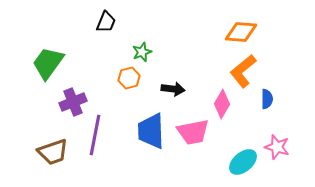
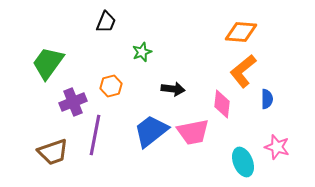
orange hexagon: moved 18 px left, 8 px down
pink diamond: rotated 24 degrees counterclockwise
blue trapezoid: rotated 54 degrees clockwise
cyan ellipse: rotated 72 degrees counterclockwise
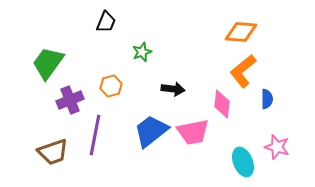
purple cross: moved 3 px left, 2 px up
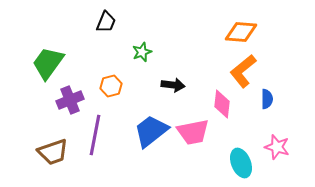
black arrow: moved 4 px up
cyan ellipse: moved 2 px left, 1 px down
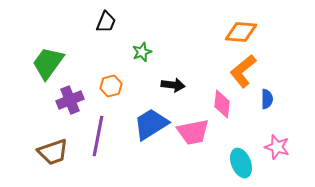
blue trapezoid: moved 7 px up; rotated 6 degrees clockwise
purple line: moved 3 px right, 1 px down
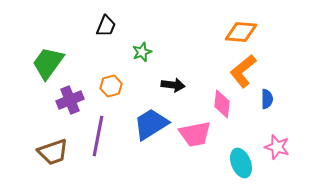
black trapezoid: moved 4 px down
pink trapezoid: moved 2 px right, 2 px down
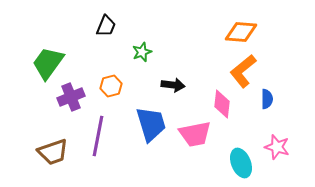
purple cross: moved 1 px right, 3 px up
blue trapezoid: rotated 105 degrees clockwise
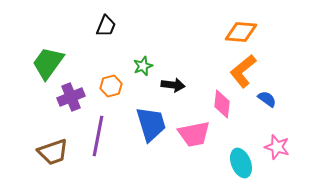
green star: moved 1 px right, 14 px down
blue semicircle: rotated 54 degrees counterclockwise
pink trapezoid: moved 1 px left
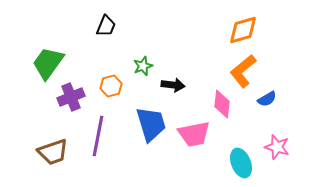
orange diamond: moved 2 px right, 2 px up; rotated 20 degrees counterclockwise
blue semicircle: rotated 114 degrees clockwise
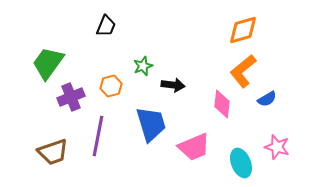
pink trapezoid: moved 13 px down; rotated 12 degrees counterclockwise
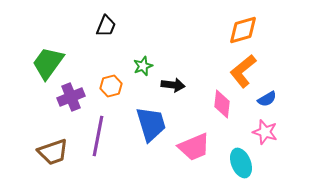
pink star: moved 12 px left, 15 px up
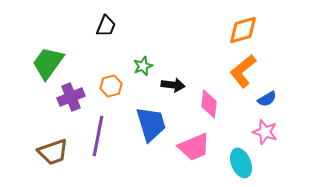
pink diamond: moved 13 px left
